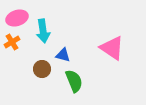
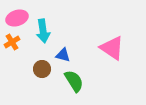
green semicircle: rotated 10 degrees counterclockwise
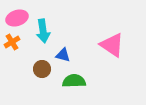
pink triangle: moved 3 px up
green semicircle: rotated 60 degrees counterclockwise
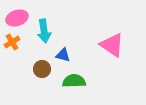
cyan arrow: moved 1 px right
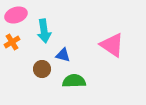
pink ellipse: moved 1 px left, 3 px up
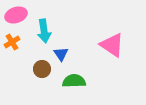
blue triangle: moved 2 px left, 1 px up; rotated 42 degrees clockwise
